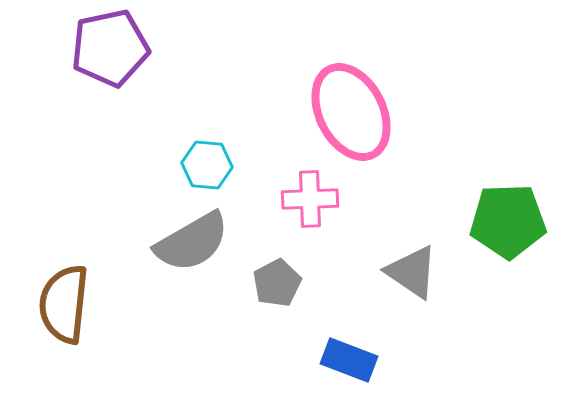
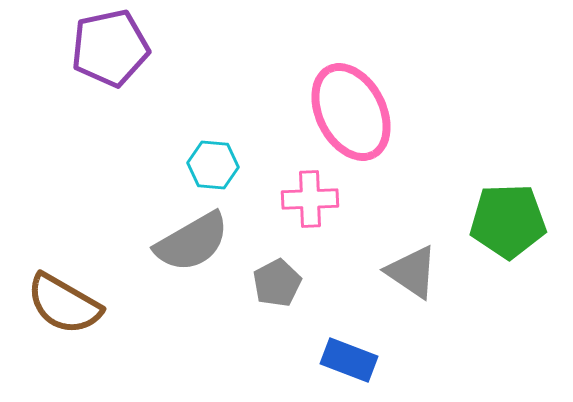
cyan hexagon: moved 6 px right
brown semicircle: rotated 66 degrees counterclockwise
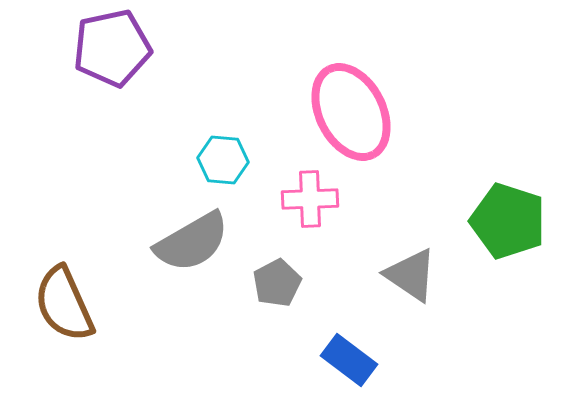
purple pentagon: moved 2 px right
cyan hexagon: moved 10 px right, 5 px up
green pentagon: rotated 20 degrees clockwise
gray triangle: moved 1 px left, 3 px down
brown semicircle: rotated 36 degrees clockwise
blue rectangle: rotated 16 degrees clockwise
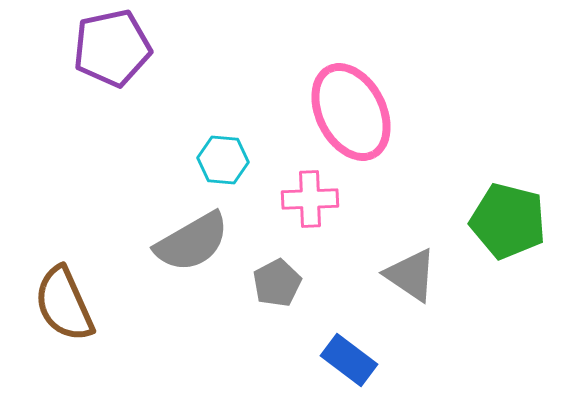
green pentagon: rotated 4 degrees counterclockwise
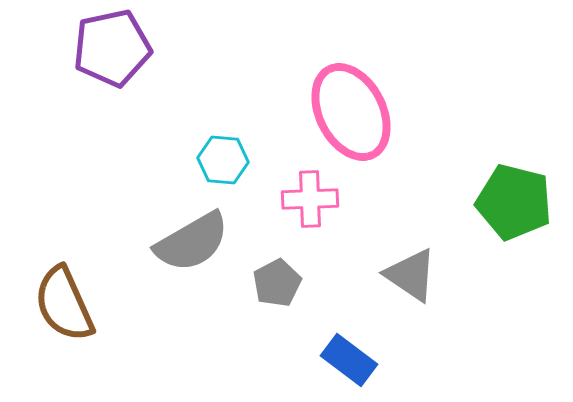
green pentagon: moved 6 px right, 19 px up
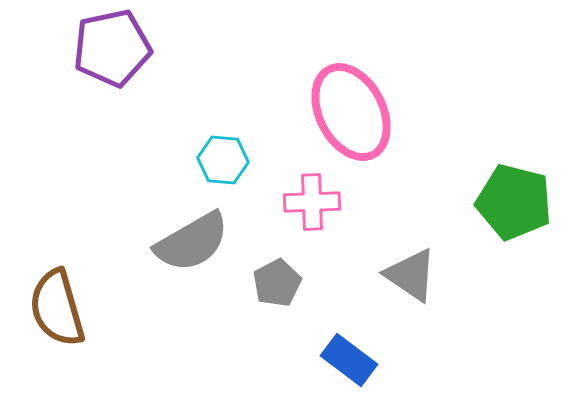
pink cross: moved 2 px right, 3 px down
brown semicircle: moved 7 px left, 4 px down; rotated 8 degrees clockwise
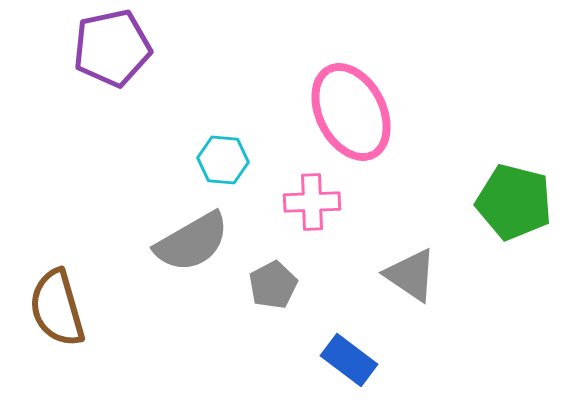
gray pentagon: moved 4 px left, 2 px down
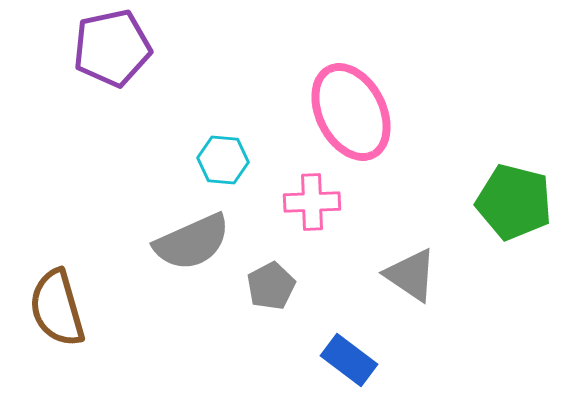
gray semicircle: rotated 6 degrees clockwise
gray pentagon: moved 2 px left, 1 px down
